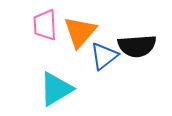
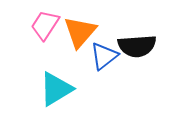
pink trapezoid: rotated 36 degrees clockwise
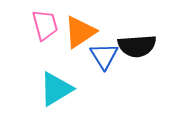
pink trapezoid: rotated 132 degrees clockwise
orange triangle: rotated 15 degrees clockwise
blue triangle: rotated 24 degrees counterclockwise
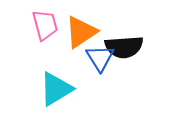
orange triangle: moved 1 px right
black semicircle: moved 13 px left, 1 px down
blue triangle: moved 4 px left, 2 px down
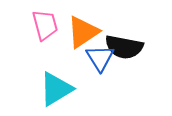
orange triangle: moved 2 px right
black semicircle: rotated 15 degrees clockwise
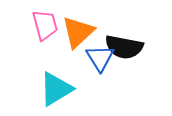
orange triangle: moved 5 px left; rotated 9 degrees counterclockwise
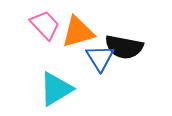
pink trapezoid: rotated 28 degrees counterclockwise
orange triangle: rotated 27 degrees clockwise
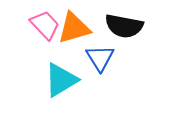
orange triangle: moved 4 px left, 4 px up
black semicircle: moved 21 px up
cyan triangle: moved 5 px right, 9 px up
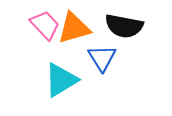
blue triangle: moved 2 px right
